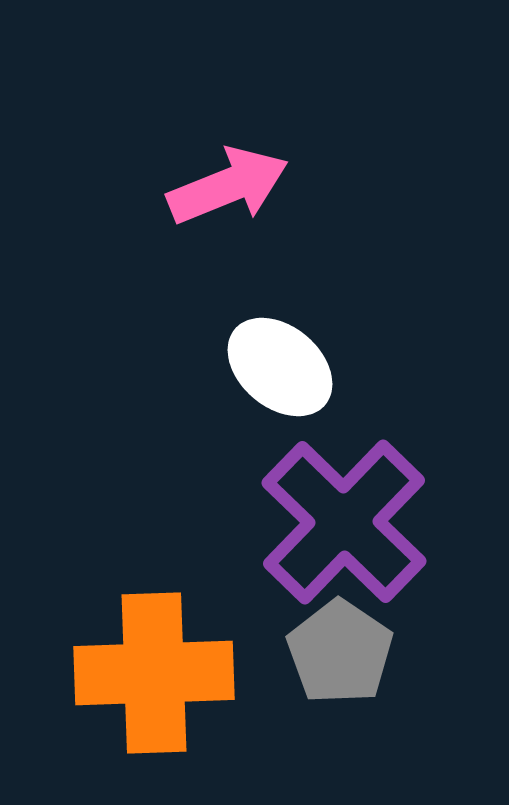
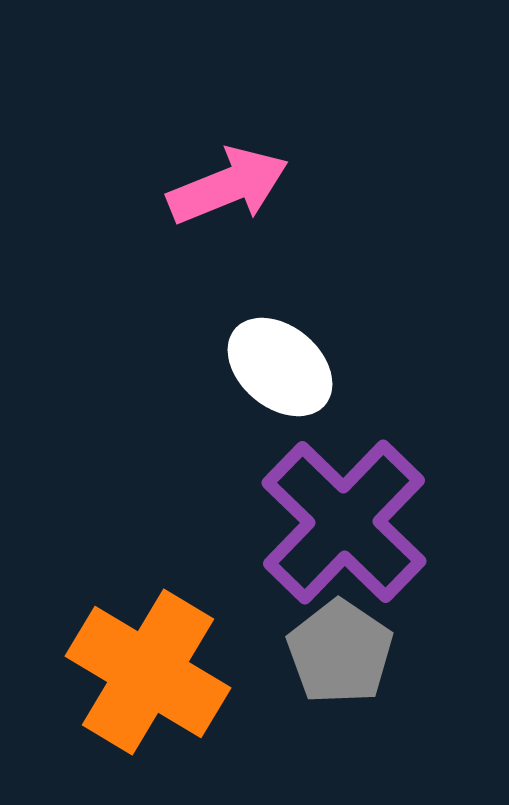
orange cross: moved 6 px left, 1 px up; rotated 33 degrees clockwise
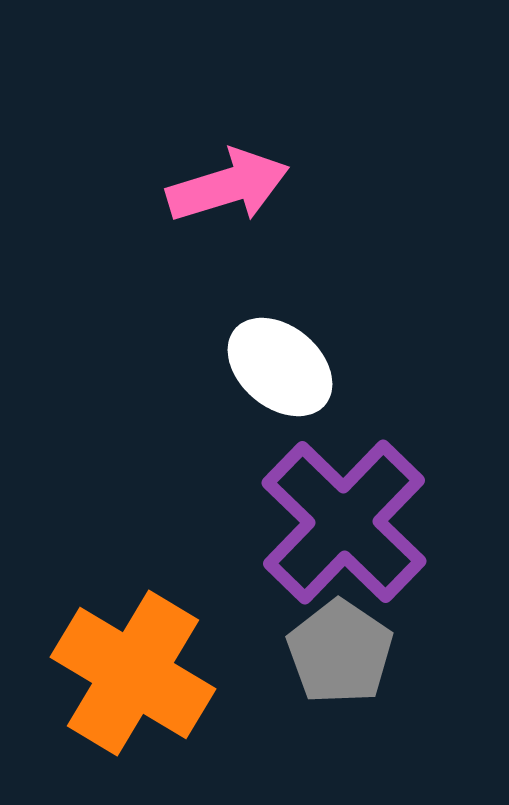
pink arrow: rotated 5 degrees clockwise
orange cross: moved 15 px left, 1 px down
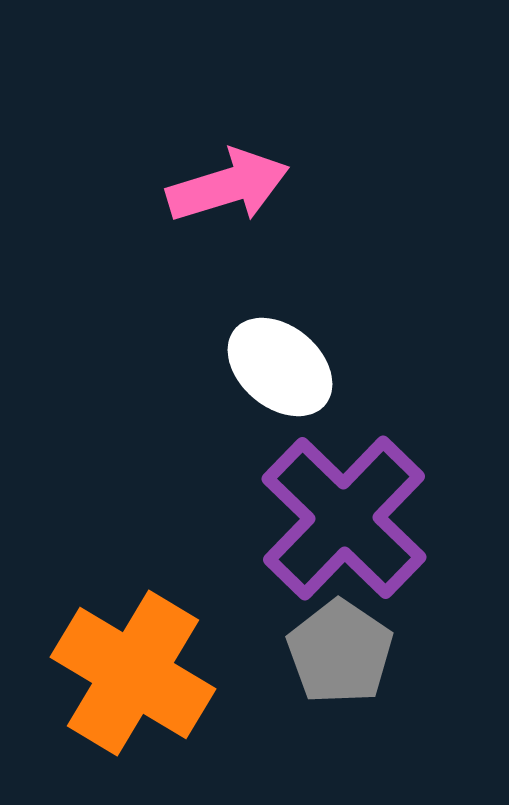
purple cross: moved 4 px up
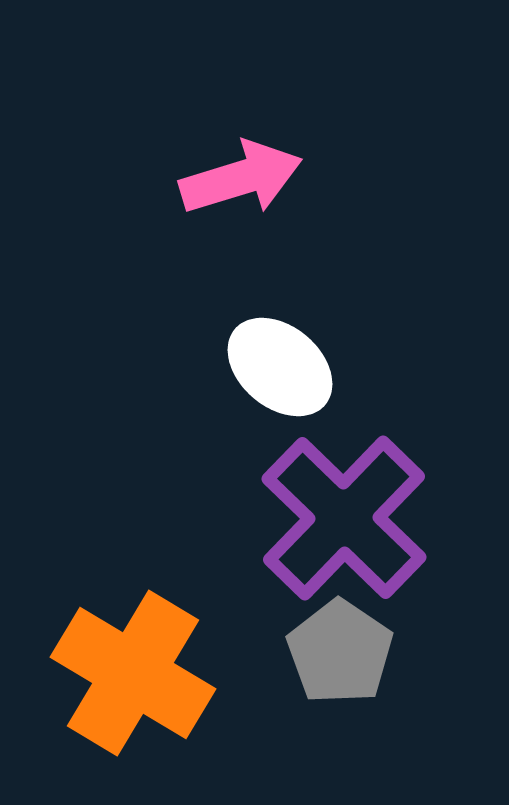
pink arrow: moved 13 px right, 8 px up
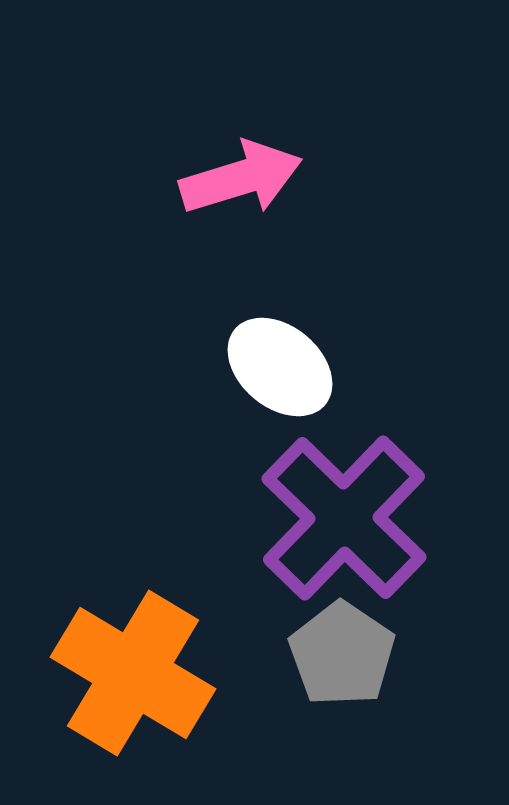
gray pentagon: moved 2 px right, 2 px down
